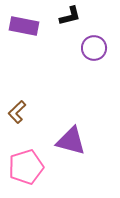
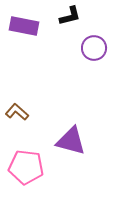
brown L-shape: rotated 85 degrees clockwise
pink pentagon: rotated 24 degrees clockwise
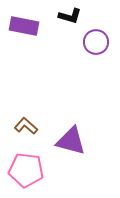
black L-shape: rotated 30 degrees clockwise
purple circle: moved 2 px right, 6 px up
brown L-shape: moved 9 px right, 14 px down
pink pentagon: moved 3 px down
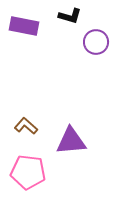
purple triangle: rotated 20 degrees counterclockwise
pink pentagon: moved 2 px right, 2 px down
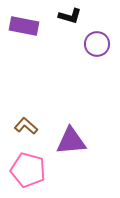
purple circle: moved 1 px right, 2 px down
pink pentagon: moved 2 px up; rotated 8 degrees clockwise
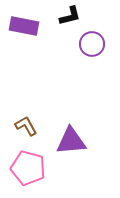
black L-shape: rotated 30 degrees counterclockwise
purple circle: moved 5 px left
brown L-shape: rotated 20 degrees clockwise
pink pentagon: moved 2 px up
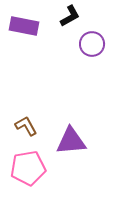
black L-shape: rotated 15 degrees counterclockwise
pink pentagon: rotated 24 degrees counterclockwise
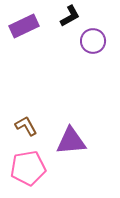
purple rectangle: rotated 36 degrees counterclockwise
purple circle: moved 1 px right, 3 px up
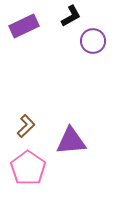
black L-shape: moved 1 px right
brown L-shape: rotated 75 degrees clockwise
pink pentagon: rotated 28 degrees counterclockwise
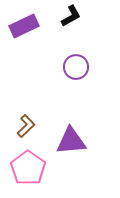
purple circle: moved 17 px left, 26 px down
